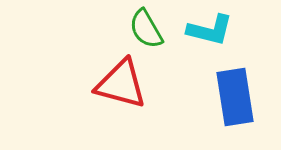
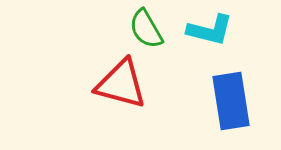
blue rectangle: moved 4 px left, 4 px down
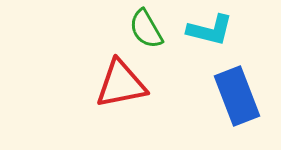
red triangle: rotated 26 degrees counterclockwise
blue rectangle: moved 6 px right, 5 px up; rotated 12 degrees counterclockwise
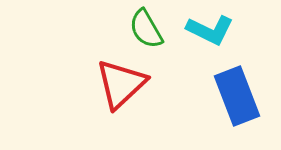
cyan L-shape: rotated 12 degrees clockwise
red triangle: rotated 32 degrees counterclockwise
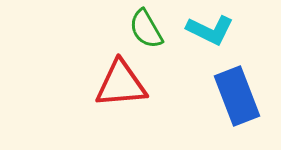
red triangle: rotated 38 degrees clockwise
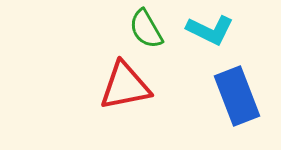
red triangle: moved 4 px right, 2 px down; rotated 6 degrees counterclockwise
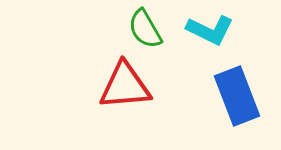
green semicircle: moved 1 px left
red triangle: rotated 6 degrees clockwise
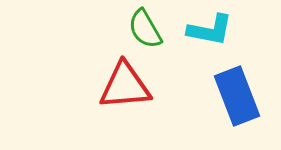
cyan L-shape: rotated 15 degrees counterclockwise
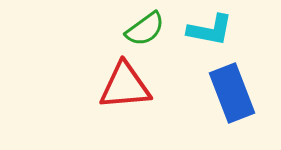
green semicircle: rotated 96 degrees counterclockwise
blue rectangle: moved 5 px left, 3 px up
